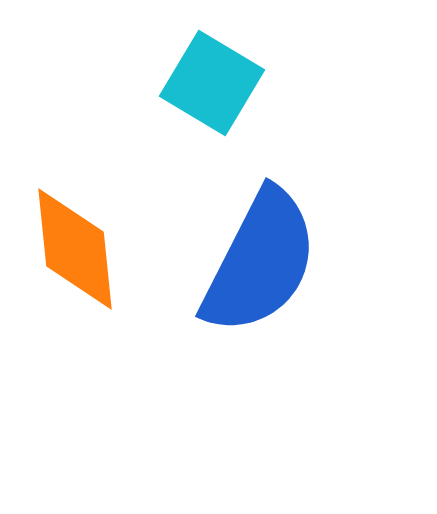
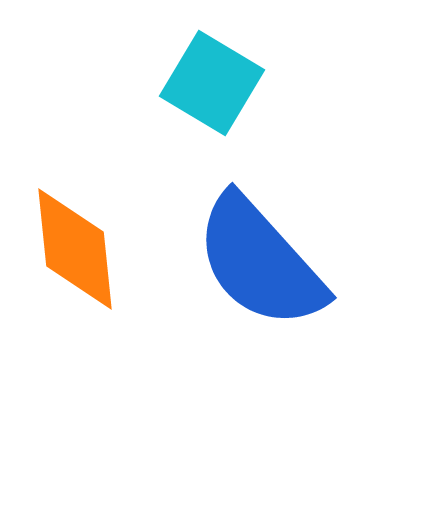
blue semicircle: rotated 111 degrees clockwise
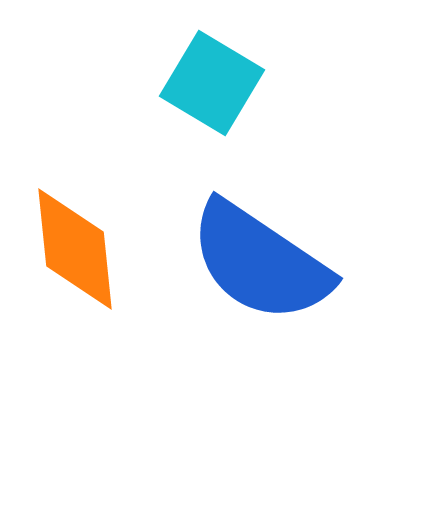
blue semicircle: rotated 14 degrees counterclockwise
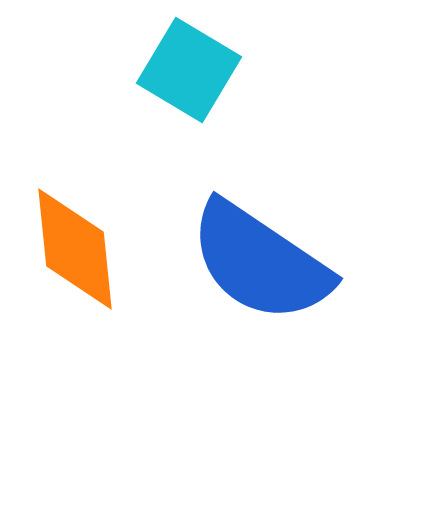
cyan square: moved 23 px left, 13 px up
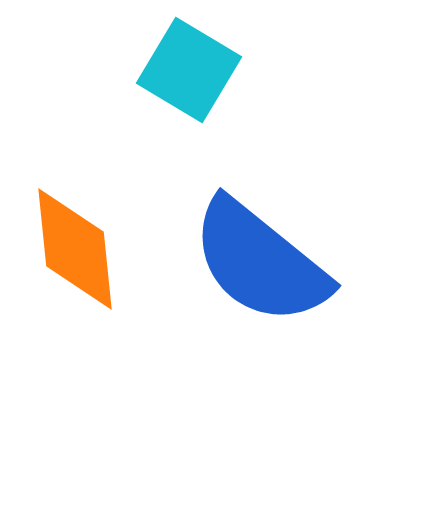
blue semicircle: rotated 5 degrees clockwise
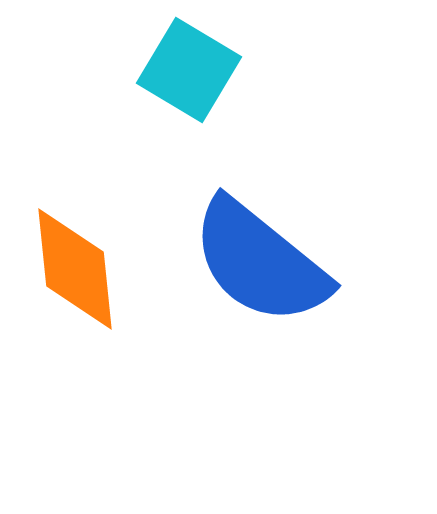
orange diamond: moved 20 px down
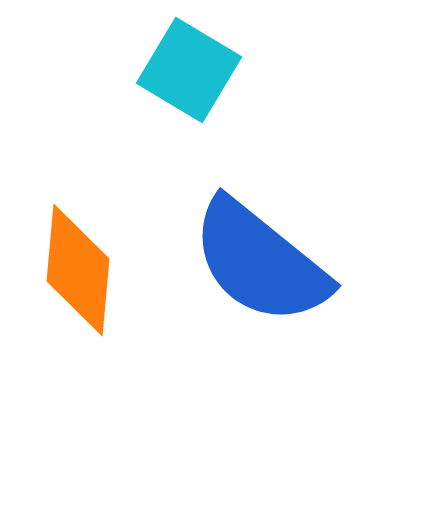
orange diamond: moved 3 px right, 1 px down; rotated 11 degrees clockwise
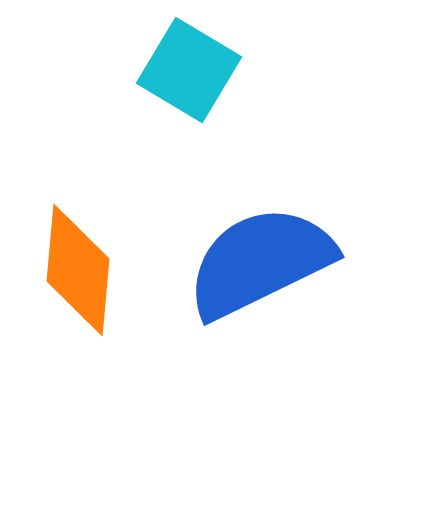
blue semicircle: rotated 115 degrees clockwise
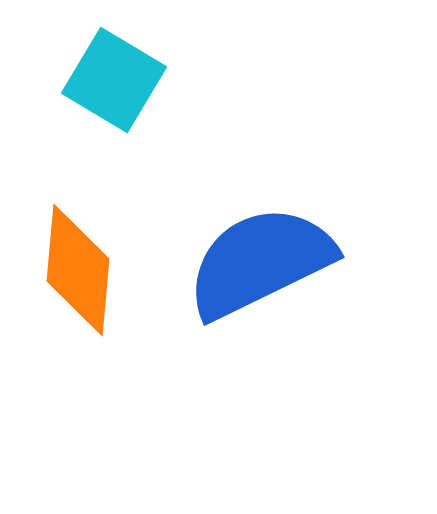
cyan square: moved 75 px left, 10 px down
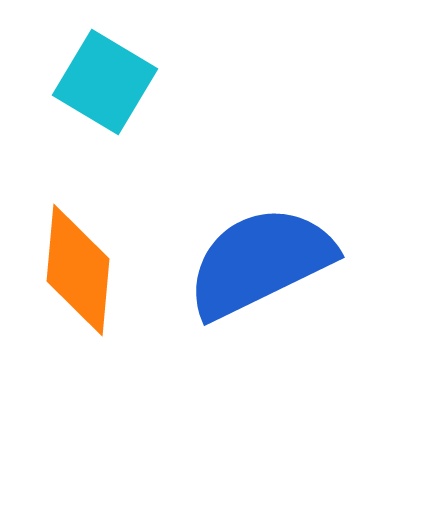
cyan square: moved 9 px left, 2 px down
